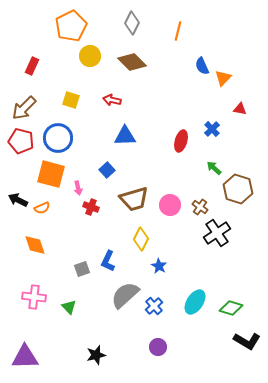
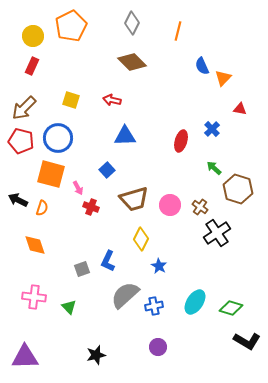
yellow circle at (90, 56): moved 57 px left, 20 px up
pink arrow at (78, 188): rotated 16 degrees counterclockwise
orange semicircle at (42, 208): rotated 49 degrees counterclockwise
blue cross at (154, 306): rotated 30 degrees clockwise
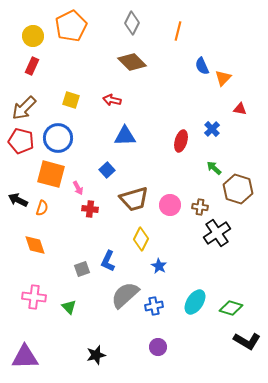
red cross at (91, 207): moved 1 px left, 2 px down; rotated 14 degrees counterclockwise
brown cross at (200, 207): rotated 28 degrees counterclockwise
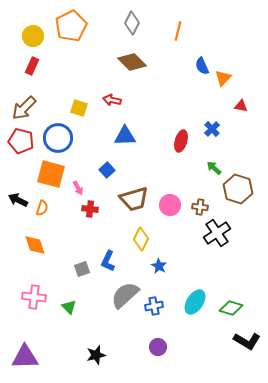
yellow square at (71, 100): moved 8 px right, 8 px down
red triangle at (240, 109): moved 1 px right, 3 px up
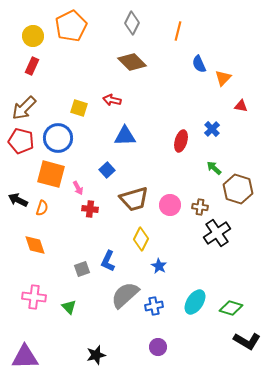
blue semicircle at (202, 66): moved 3 px left, 2 px up
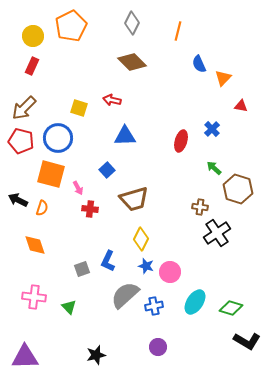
pink circle at (170, 205): moved 67 px down
blue star at (159, 266): moved 13 px left; rotated 14 degrees counterclockwise
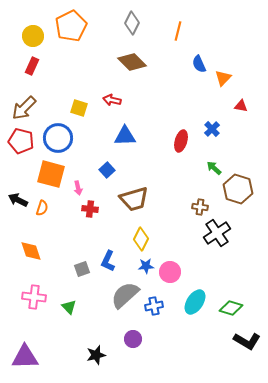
pink arrow at (78, 188): rotated 16 degrees clockwise
orange diamond at (35, 245): moved 4 px left, 6 px down
blue star at (146, 266): rotated 21 degrees counterclockwise
purple circle at (158, 347): moved 25 px left, 8 px up
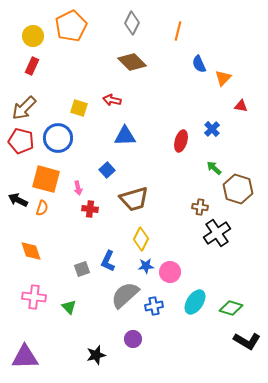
orange square at (51, 174): moved 5 px left, 5 px down
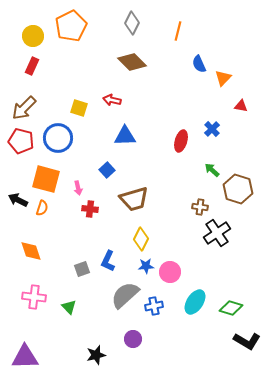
green arrow at (214, 168): moved 2 px left, 2 px down
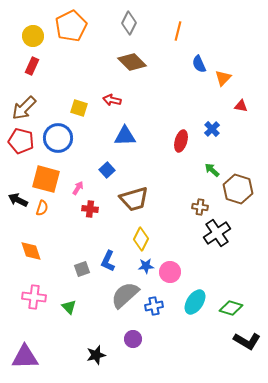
gray diamond at (132, 23): moved 3 px left
pink arrow at (78, 188): rotated 136 degrees counterclockwise
